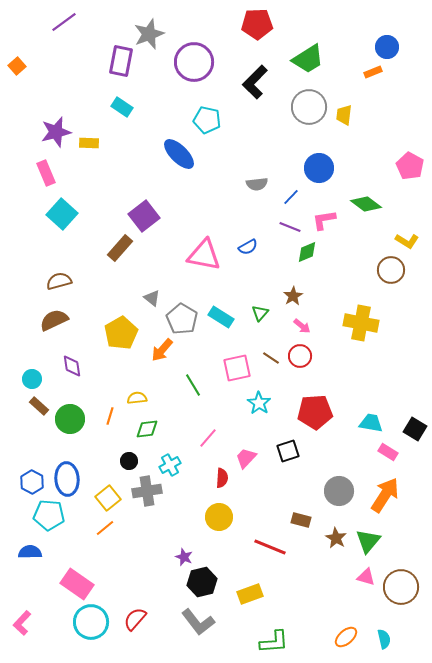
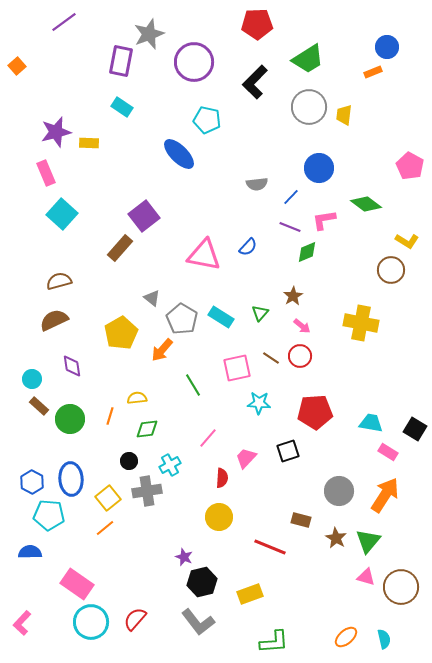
blue semicircle at (248, 247): rotated 18 degrees counterclockwise
cyan star at (259, 403): rotated 30 degrees counterclockwise
blue ellipse at (67, 479): moved 4 px right
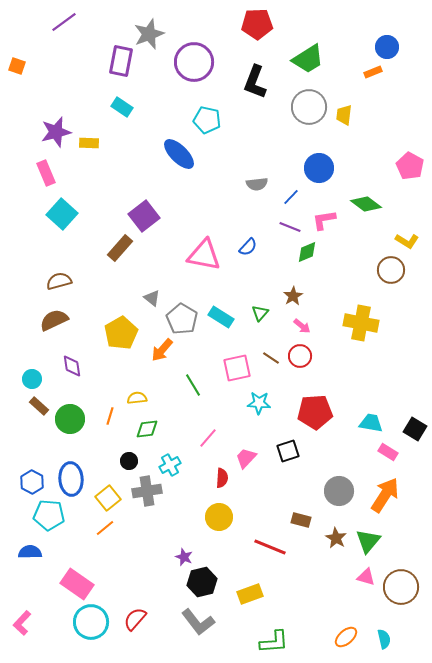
orange square at (17, 66): rotated 30 degrees counterclockwise
black L-shape at (255, 82): rotated 24 degrees counterclockwise
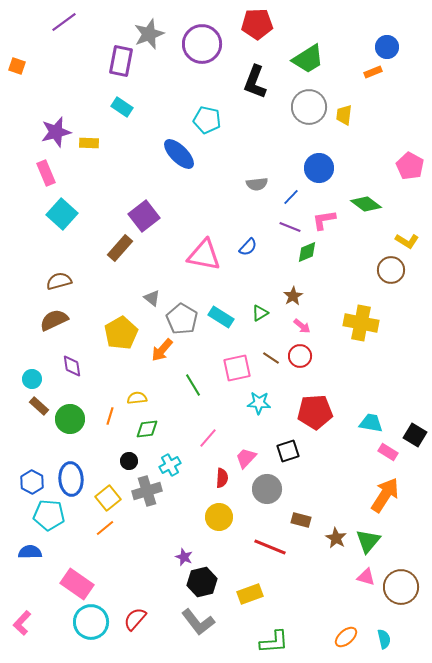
purple circle at (194, 62): moved 8 px right, 18 px up
green triangle at (260, 313): rotated 18 degrees clockwise
black square at (415, 429): moved 6 px down
gray cross at (147, 491): rotated 8 degrees counterclockwise
gray circle at (339, 491): moved 72 px left, 2 px up
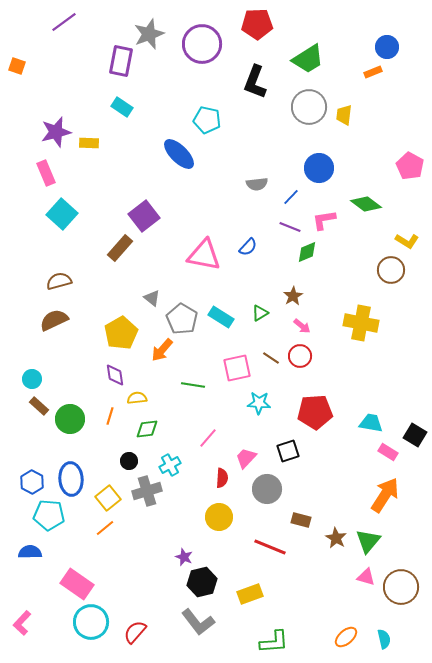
purple diamond at (72, 366): moved 43 px right, 9 px down
green line at (193, 385): rotated 50 degrees counterclockwise
red semicircle at (135, 619): moved 13 px down
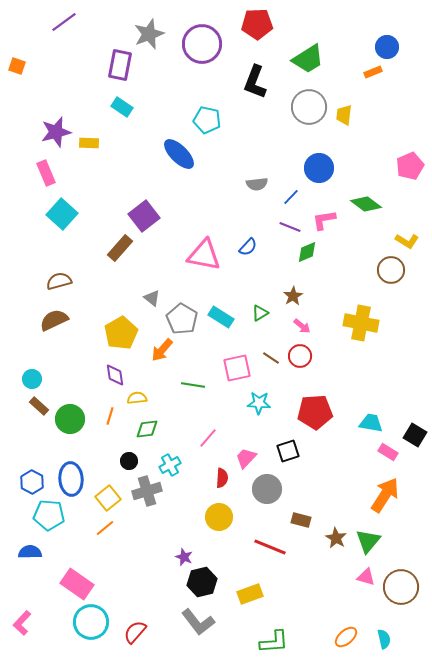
purple rectangle at (121, 61): moved 1 px left, 4 px down
pink pentagon at (410, 166): rotated 20 degrees clockwise
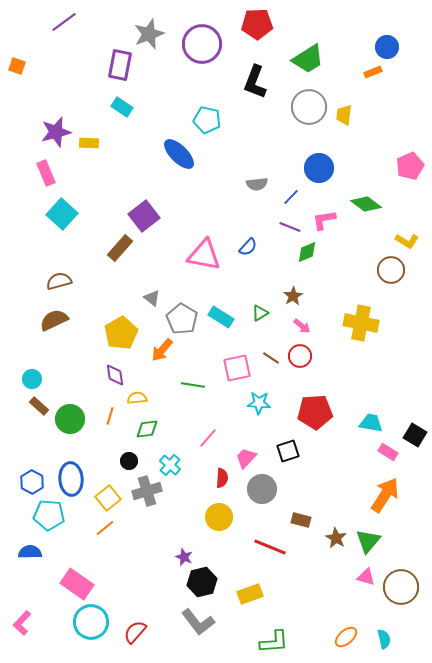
cyan cross at (170, 465): rotated 20 degrees counterclockwise
gray circle at (267, 489): moved 5 px left
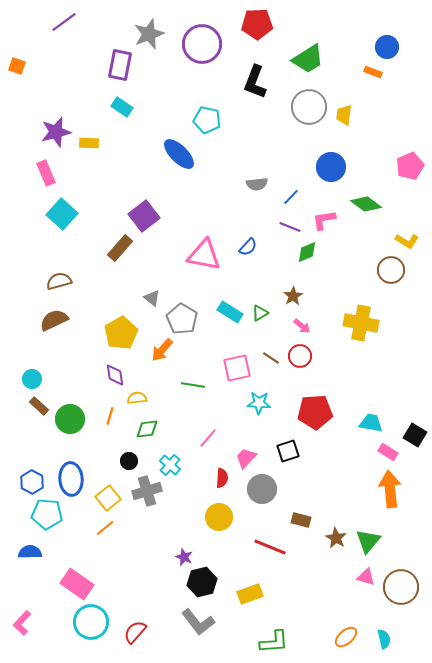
orange rectangle at (373, 72): rotated 42 degrees clockwise
blue circle at (319, 168): moved 12 px right, 1 px up
cyan rectangle at (221, 317): moved 9 px right, 5 px up
orange arrow at (385, 495): moved 5 px right, 6 px up; rotated 39 degrees counterclockwise
cyan pentagon at (49, 515): moved 2 px left, 1 px up
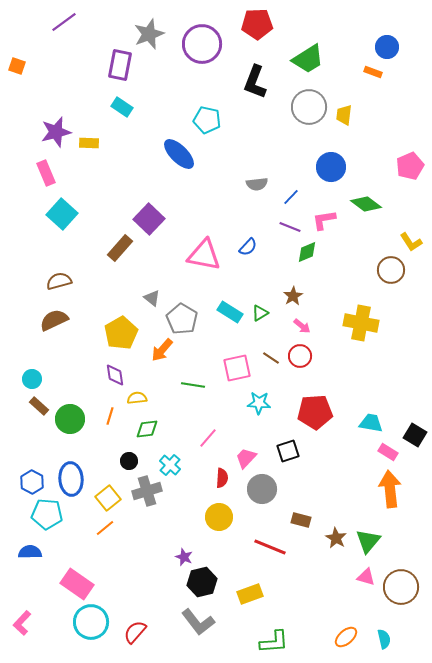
purple square at (144, 216): moved 5 px right, 3 px down; rotated 8 degrees counterclockwise
yellow L-shape at (407, 241): moved 4 px right, 1 px down; rotated 25 degrees clockwise
